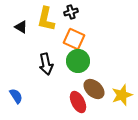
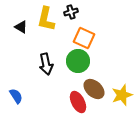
orange square: moved 10 px right, 1 px up
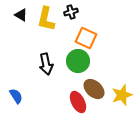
black triangle: moved 12 px up
orange square: moved 2 px right
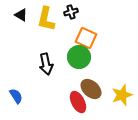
green circle: moved 1 px right, 4 px up
brown ellipse: moved 3 px left
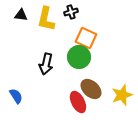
black triangle: rotated 24 degrees counterclockwise
black arrow: rotated 25 degrees clockwise
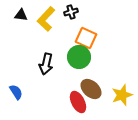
yellow L-shape: rotated 30 degrees clockwise
blue semicircle: moved 4 px up
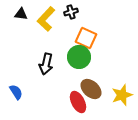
black triangle: moved 1 px up
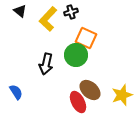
black triangle: moved 1 px left, 3 px up; rotated 32 degrees clockwise
yellow L-shape: moved 2 px right
green circle: moved 3 px left, 2 px up
brown ellipse: moved 1 px left, 1 px down
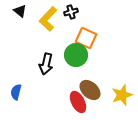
blue semicircle: rotated 133 degrees counterclockwise
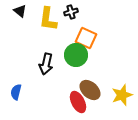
yellow L-shape: rotated 35 degrees counterclockwise
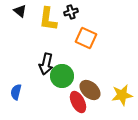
green circle: moved 14 px left, 21 px down
yellow star: rotated 10 degrees clockwise
